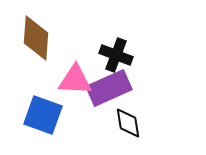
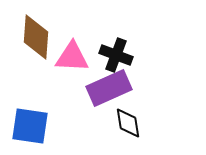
brown diamond: moved 1 px up
pink triangle: moved 3 px left, 23 px up
blue square: moved 13 px left, 11 px down; rotated 12 degrees counterclockwise
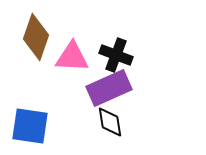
brown diamond: rotated 15 degrees clockwise
black diamond: moved 18 px left, 1 px up
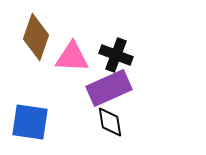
blue square: moved 4 px up
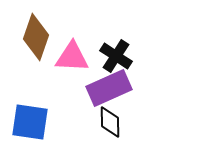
black cross: moved 1 px down; rotated 12 degrees clockwise
black diamond: rotated 8 degrees clockwise
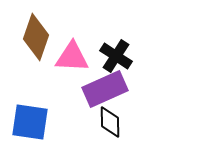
purple rectangle: moved 4 px left, 1 px down
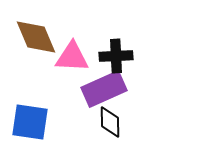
brown diamond: rotated 42 degrees counterclockwise
black cross: rotated 36 degrees counterclockwise
purple rectangle: moved 1 px left
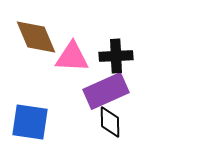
purple rectangle: moved 2 px right, 2 px down
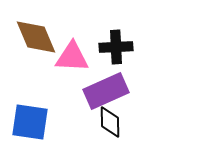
black cross: moved 9 px up
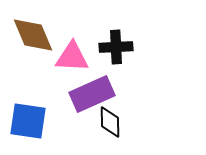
brown diamond: moved 3 px left, 2 px up
purple rectangle: moved 14 px left, 3 px down
blue square: moved 2 px left, 1 px up
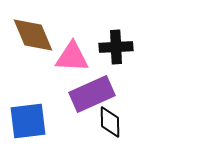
blue square: rotated 15 degrees counterclockwise
